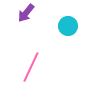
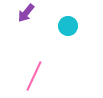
pink line: moved 3 px right, 9 px down
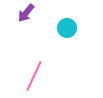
cyan circle: moved 1 px left, 2 px down
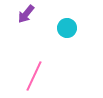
purple arrow: moved 1 px down
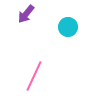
cyan circle: moved 1 px right, 1 px up
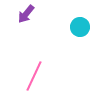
cyan circle: moved 12 px right
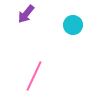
cyan circle: moved 7 px left, 2 px up
